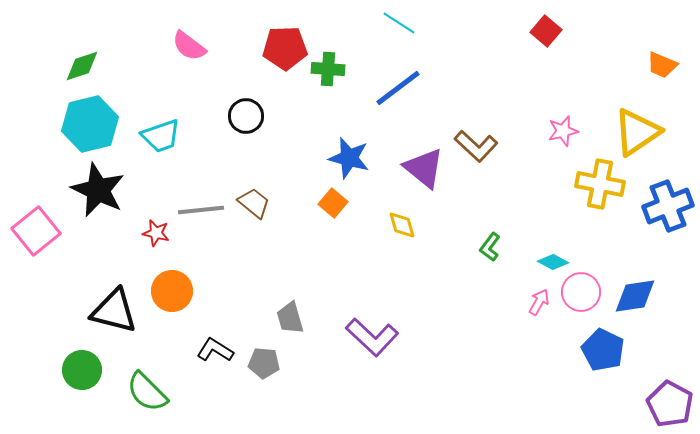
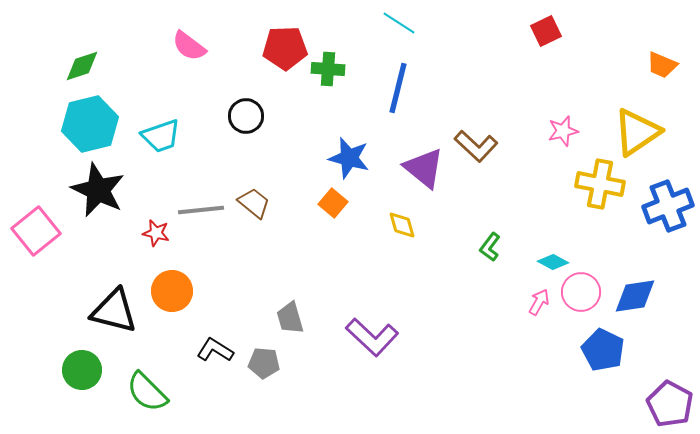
red square: rotated 24 degrees clockwise
blue line: rotated 39 degrees counterclockwise
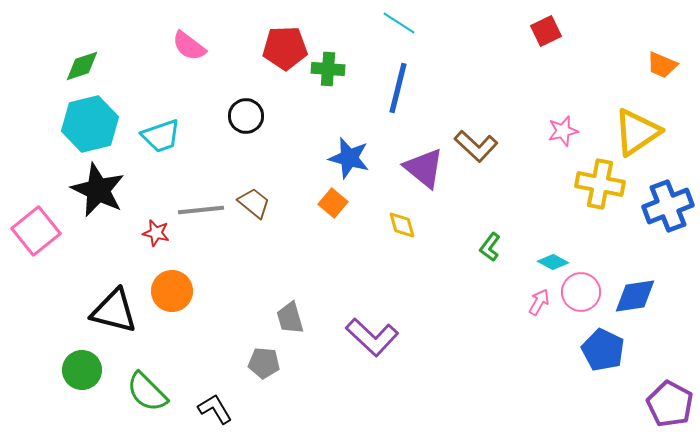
black L-shape: moved 59 px down; rotated 27 degrees clockwise
